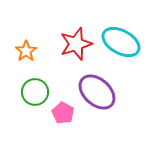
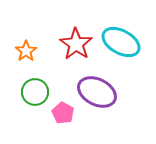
red star: rotated 20 degrees counterclockwise
purple ellipse: rotated 15 degrees counterclockwise
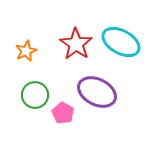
orange star: rotated 10 degrees clockwise
green circle: moved 3 px down
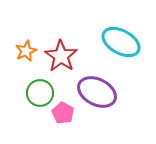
red star: moved 15 px left, 12 px down
green circle: moved 5 px right, 2 px up
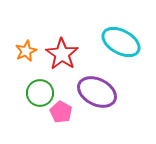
red star: moved 1 px right, 2 px up
pink pentagon: moved 2 px left, 1 px up
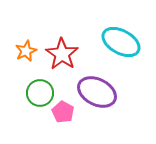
pink pentagon: moved 2 px right
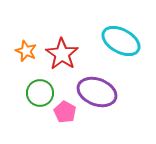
cyan ellipse: moved 1 px up
orange star: rotated 25 degrees counterclockwise
purple ellipse: rotated 6 degrees counterclockwise
pink pentagon: moved 2 px right
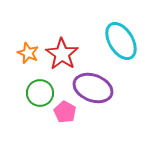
cyan ellipse: rotated 30 degrees clockwise
orange star: moved 2 px right, 2 px down
purple ellipse: moved 4 px left, 4 px up
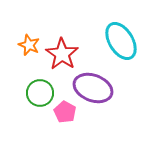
orange star: moved 1 px right, 8 px up
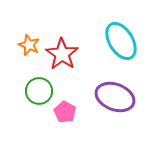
purple ellipse: moved 22 px right, 9 px down
green circle: moved 1 px left, 2 px up
